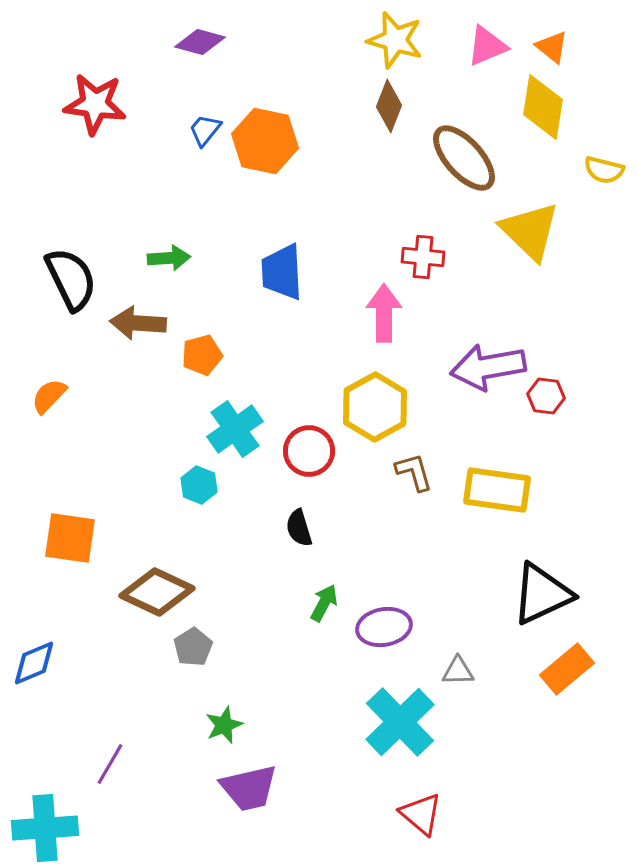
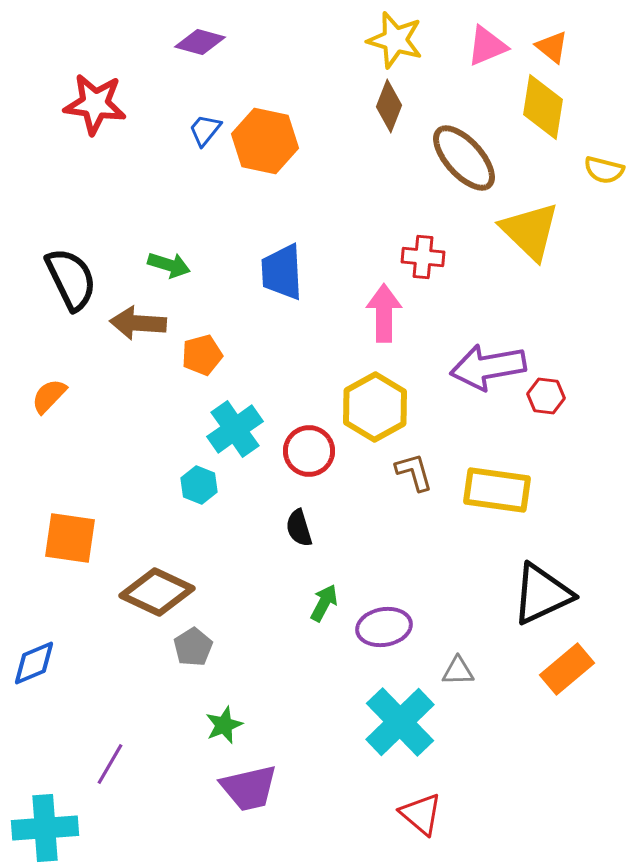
green arrow at (169, 258): moved 7 px down; rotated 21 degrees clockwise
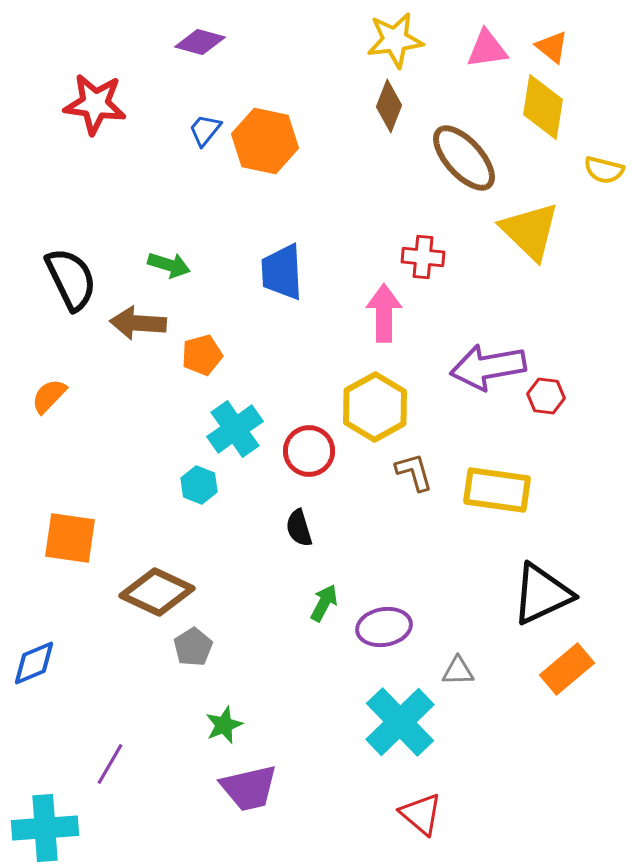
yellow star at (395, 40): rotated 24 degrees counterclockwise
pink triangle at (487, 46): moved 3 px down; rotated 15 degrees clockwise
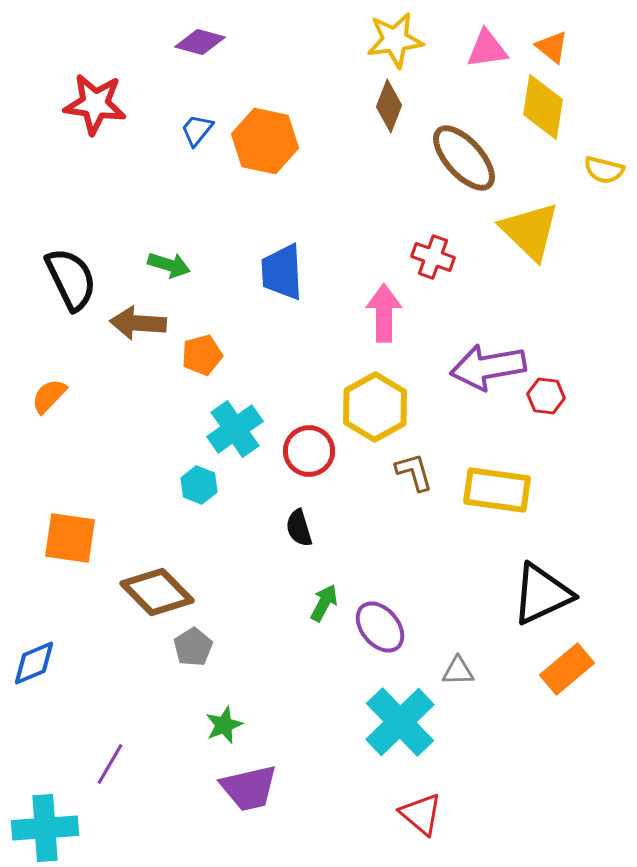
blue trapezoid at (205, 130): moved 8 px left
red cross at (423, 257): moved 10 px right; rotated 15 degrees clockwise
brown diamond at (157, 592): rotated 20 degrees clockwise
purple ellipse at (384, 627): moved 4 px left; rotated 60 degrees clockwise
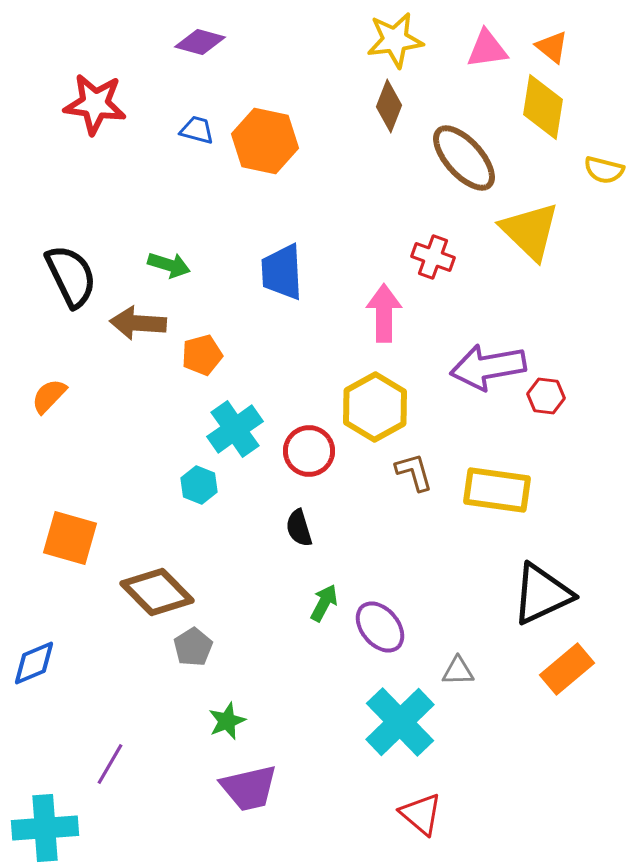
blue trapezoid at (197, 130): rotated 66 degrees clockwise
black semicircle at (71, 279): moved 3 px up
orange square at (70, 538): rotated 8 degrees clockwise
green star at (224, 725): moved 3 px right, 4 px up
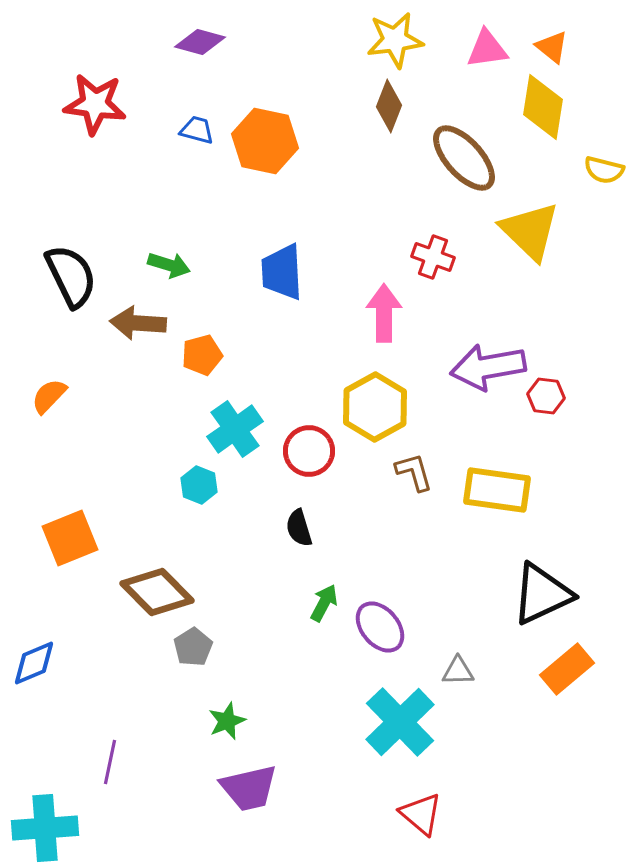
orange square at (70, 538): rotated 38 degrees counterclockwise
purple line at (110, 764): moved 2 px up; rotated 18 degrees counterclockwise
